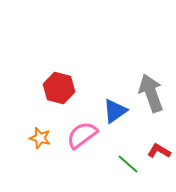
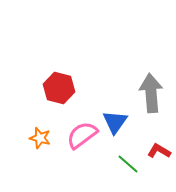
gray arrow: rotated 15 degrees clockwise
blue triangle: moved 11 px down; rotated 20 degrees counterclockwise
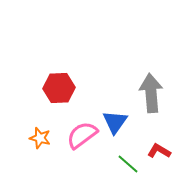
red hexagon: rotated 16 degrees counterclockwise
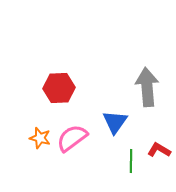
gray arrow: moved 4 px left, 6 px up
pink semicircle: moved 10 px left, 3 px down
red L-shape: moved 1 px up
green line: moved 3 px right, 3 px up; rotated 50 degrees clockwise
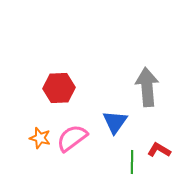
green line: moved 1 px right, 1 px down
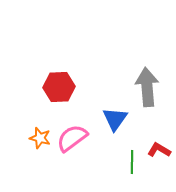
red hexagon: moved 1 px up
blue triangle: moved 3 px up
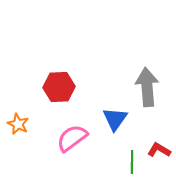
orange star: moved 22 px left, 14 px up; rotated 10 degrees clockwise
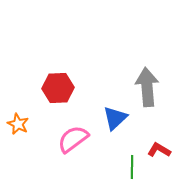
red hexagon: moved 1 px left, 1 px down
blue triangle: moved 1 px up; rotated 12 degrees clockwise
pink semicircle: moved 1 px right, 1 px down
green line: moved 5 px down
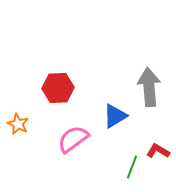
gray arrow: moved 2 px right
blue triangle: moved 2 px up; rotated 12 degrees clockwise
red L-shape: moved 1 px left, 1 px down
green line: rotated 20 degrees clockwise
